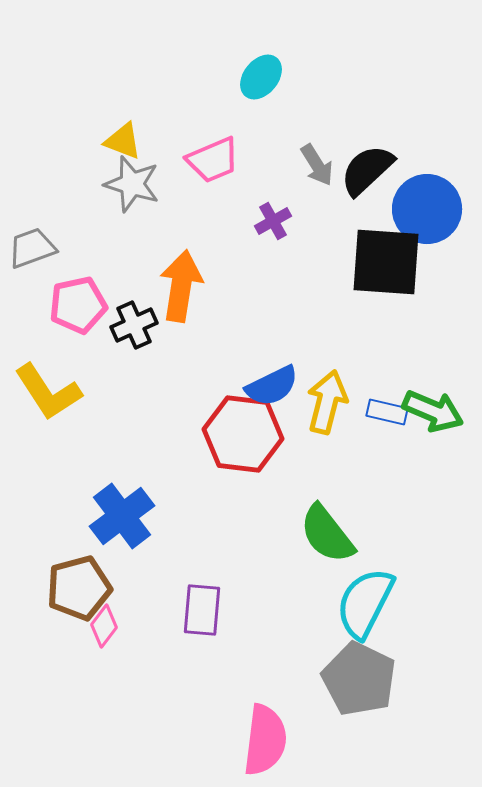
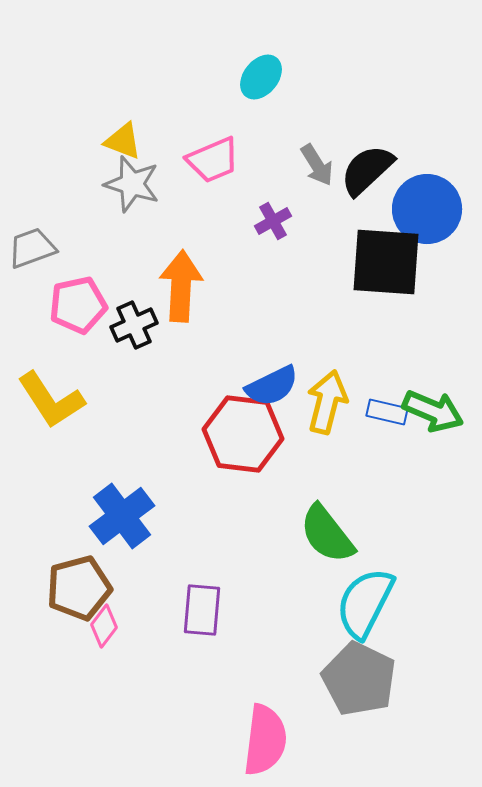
orange arrow: rotated 6 degrees counterclockwise
yellow L-shape: moved 3 px right, 8 px down
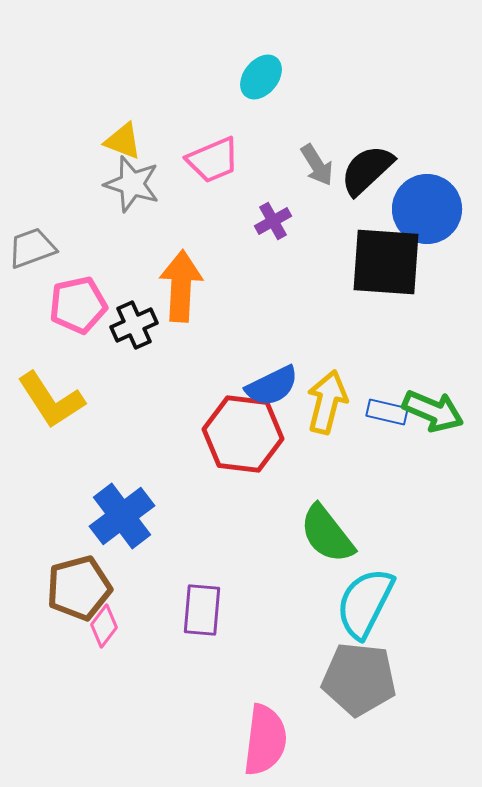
gray pentagon: rotated 20 degrees counterclockwise
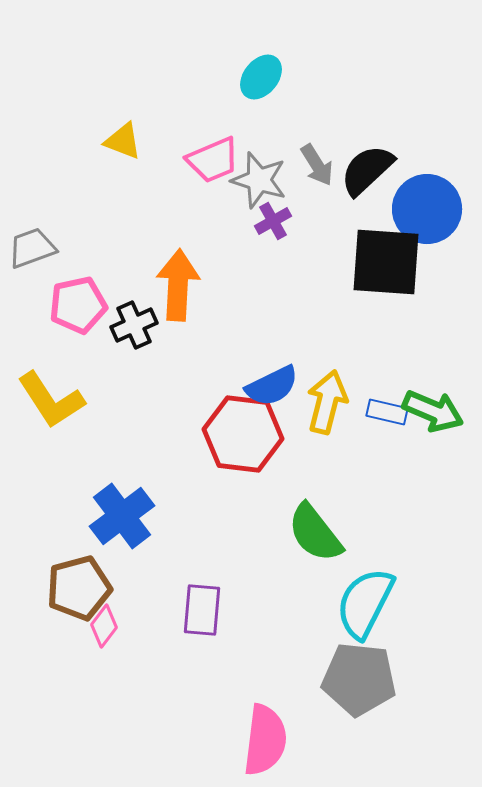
gray star: moved 127 px right, 4 px up
orange arrow: moved 3 px left, 1 px up
green semicircle: moved 12 px left, 1 px up
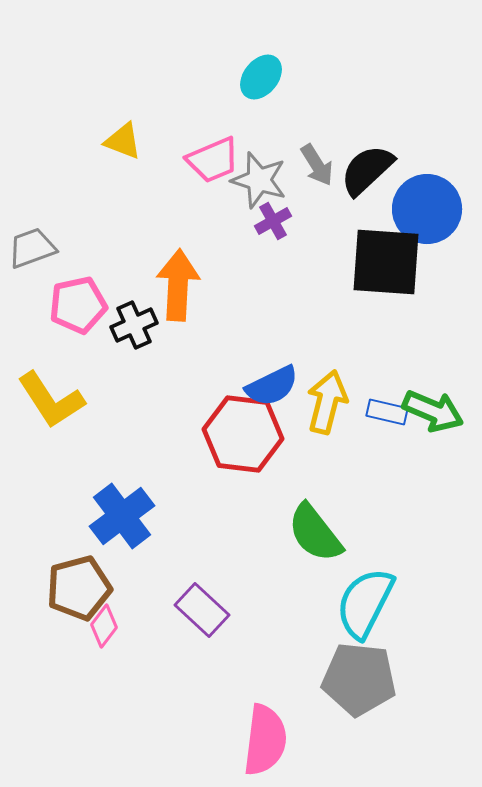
purple rectangle: rotated 52 degrees counterclockwise
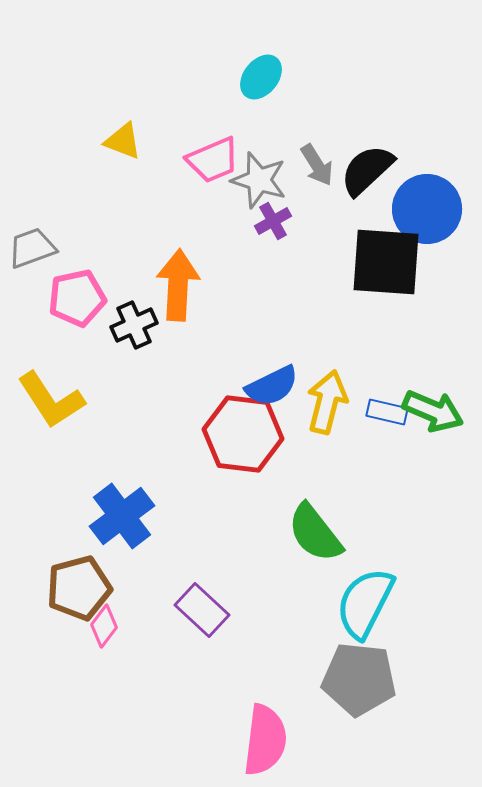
pink pentagon: moved 1 px left, 7 px up
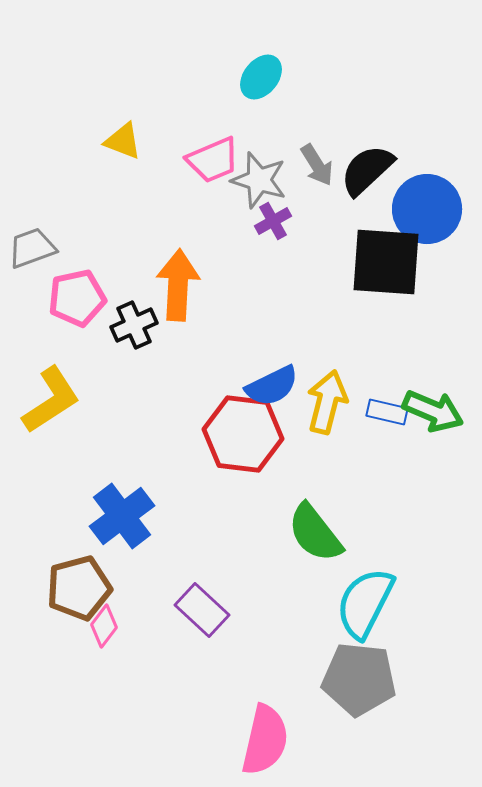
yellow L-shape: rotated 90 degrees counterclockwise
pink semicircle: rotated 6 degrees clockwise
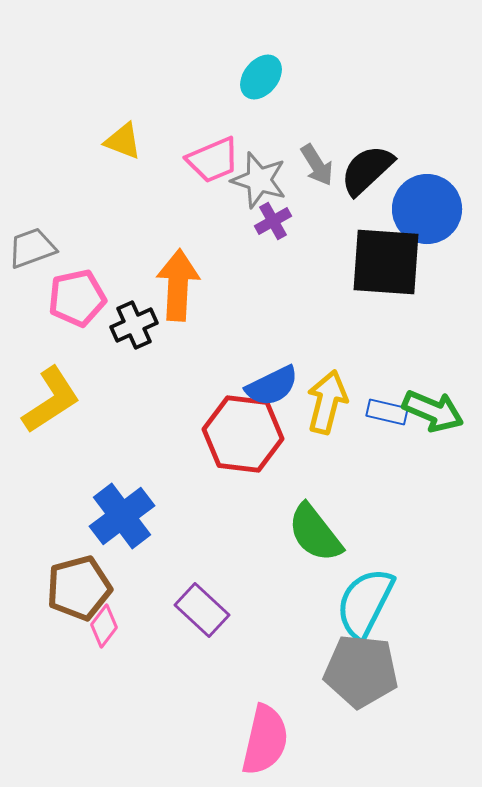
gray pentagon: moved 2 px right, 8 px up
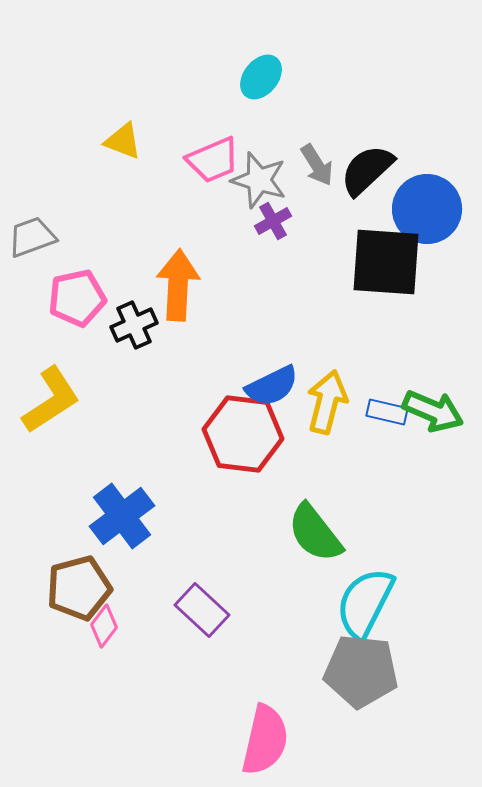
gray trapezoid: moved 11 px up
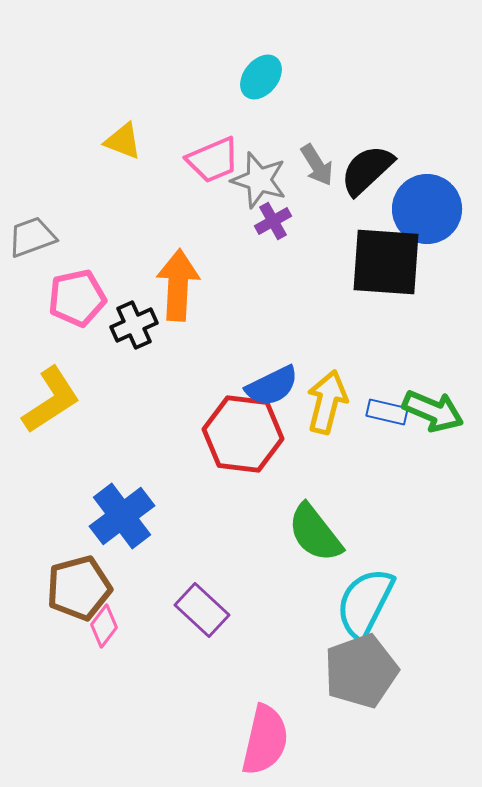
gray pentagon: rotated 26 degrees counterclockwise
